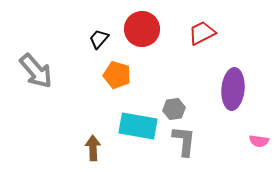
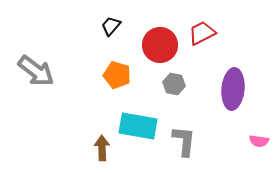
red circle: moved 18 px right, 16 px down
black trapezoid: moved 12 px right, 13 px up
gray arrow: rotated 12 degrees counterclockwise
gray hexagon: moved 25 px up; rotated 20 degrees clockwise
brown arrow: moved 9 px right
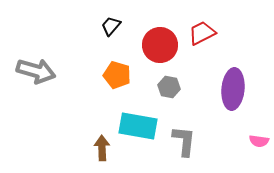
gray arrow: rotated 21 degrees counterclockwise
gray hexagon: moved 5 px left, 3 px down
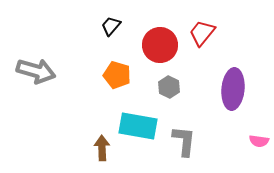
red trapezoid: rotated 24 degrees counterclockwise
gray hexagon: rotated 15 degrees clockwise
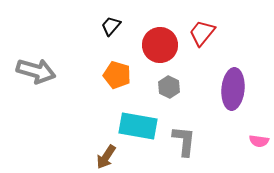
brown arrow: moved 4 px right, 9 px down; rotated 145 degrees counterclockwise
